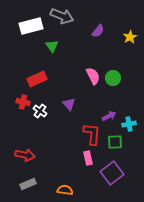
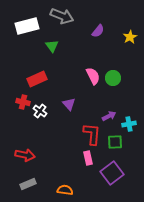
white rectangle: moved 4 px left
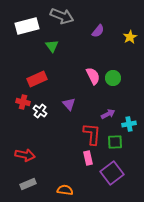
purple arrow: moved 1 px left, 2 px up
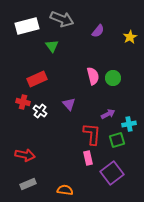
gray arrow: moved 3 px down
pink semicircle: rotated 12 degrees clockwise
green square: moved 2 px right, 2 px up; rotated 14 degrees counterclockwise
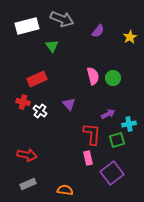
red arrow: moved 2 px right
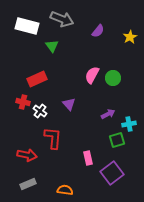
white rectangle: rotated 30 degrees clockwise
pink semicircle: moved 1 px left, 1 px up; rotated 138 degrees counterclockwise
red L-shape: moved 39 px left, 4 px down
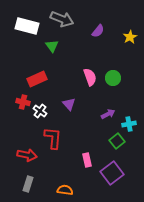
pink semicircle: moved 2 px left, 2 px down; rotated 132 degrees clockwise
green square: moved 1 px down; rotated 21 degrees counterclockwise
pink rectangle: moved 1 px left, 2 px down
gray rectangle: rotated 49 degrees counterclockwise
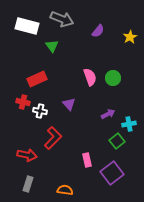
white cross: rotated 24 degrees counterclockwise
red L-shape: rotated 40 degrees clockwise
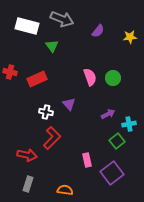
yellow star: rotated 24 degrees clockwise
red cross: moved 13 px left, 30 px up
white cross: moved 6 px right, 1 px down
red L-shape: moved 1 px left
